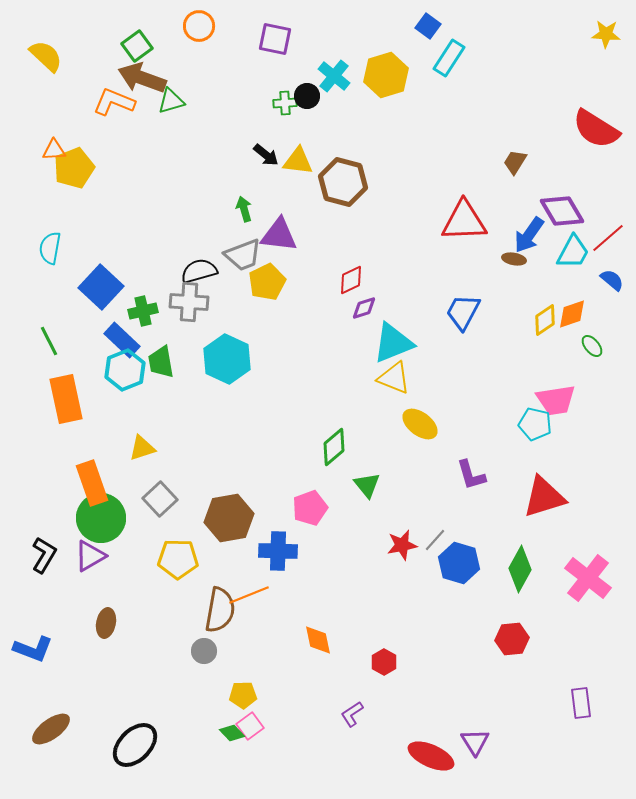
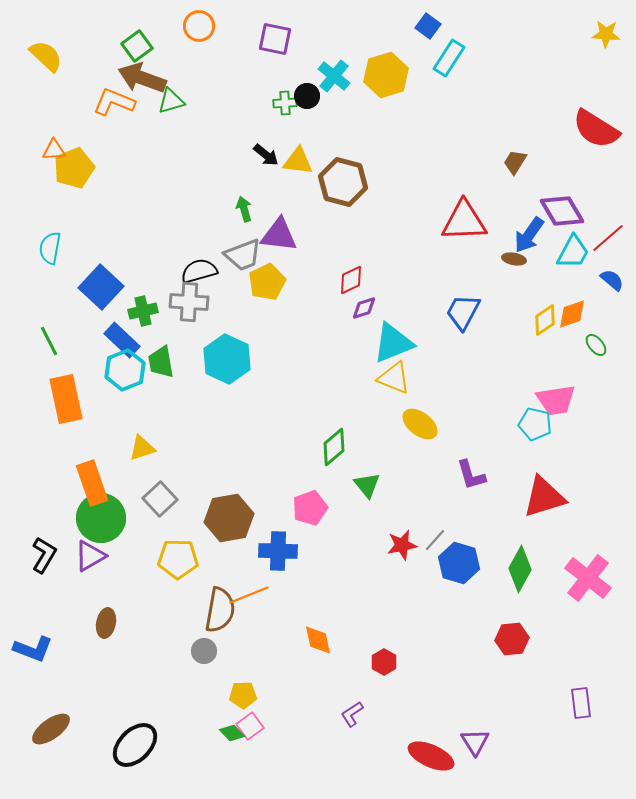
green ellipse at (592, 346): moved 4 px right, 1 px up
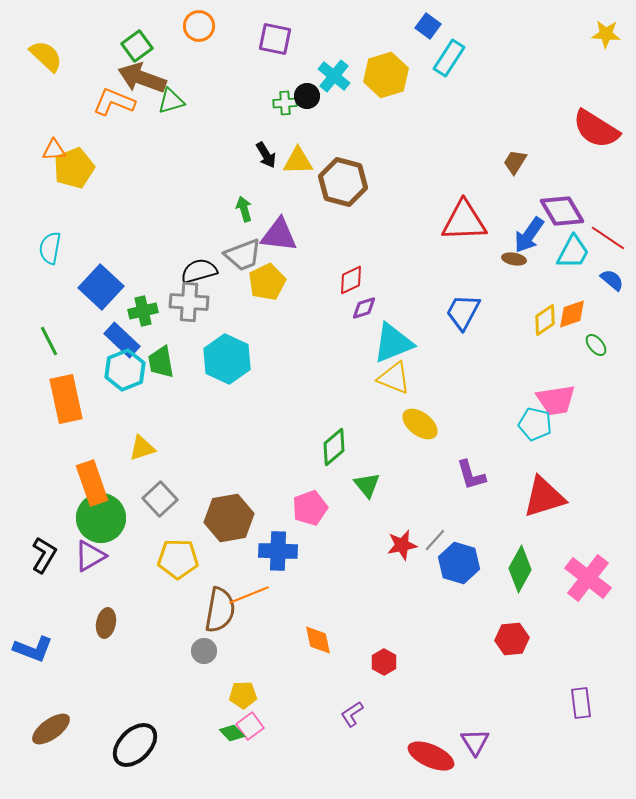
black arrow at (266, 155): rotated 20 degrees clockwise
yellow triangle at (298, 161): rotated 8 degrees counterclockwise
red line at (608, 238): rotated 75 degrees clockwise
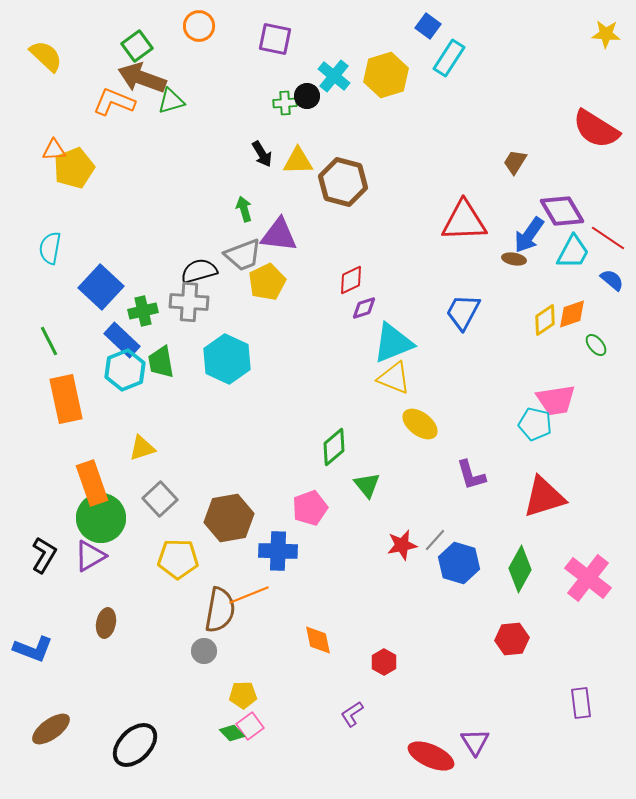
black arrow at (266, 155): moved 4 px left, 1 px up
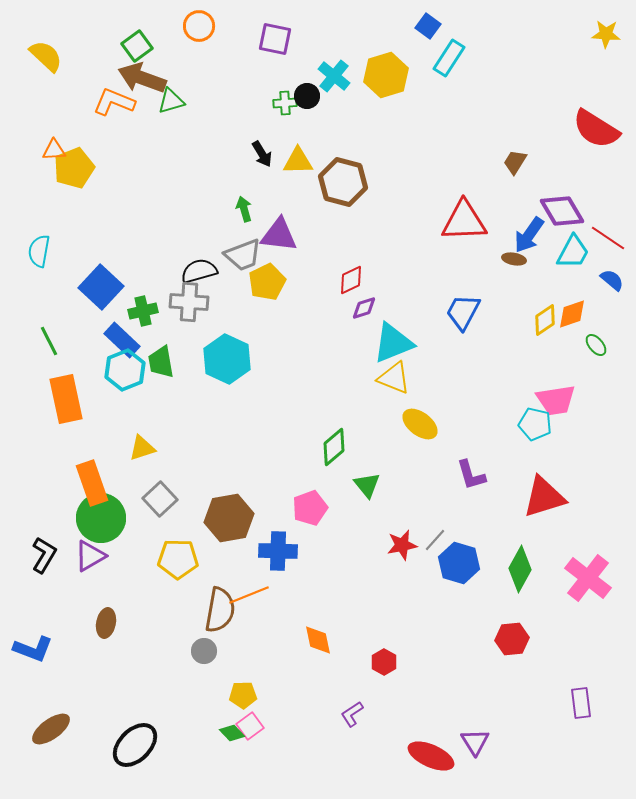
cyan semicircle at (50, 248): moved 11 px left, 3 px down
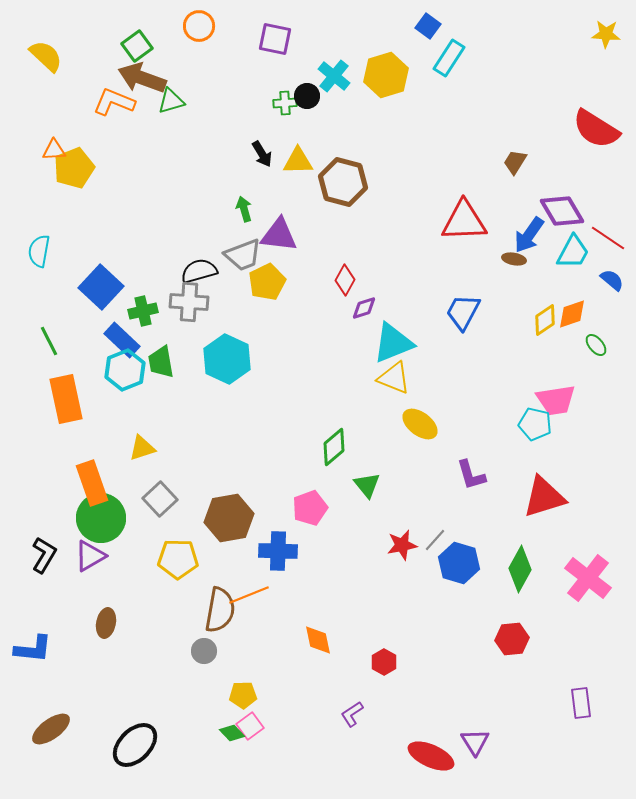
red diamond at (351, 280): moved 6 px left; rotated 36 degrees counterclockwise
blue L-shape at (33, 649): rotated 15 degrees counterclockwise
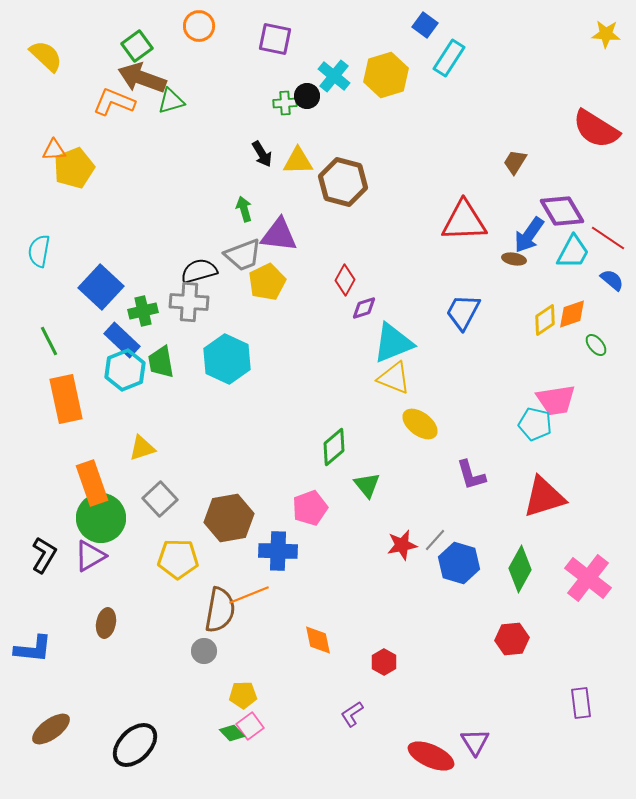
blue square at (428, 26): moved 3 px left, 1 px up
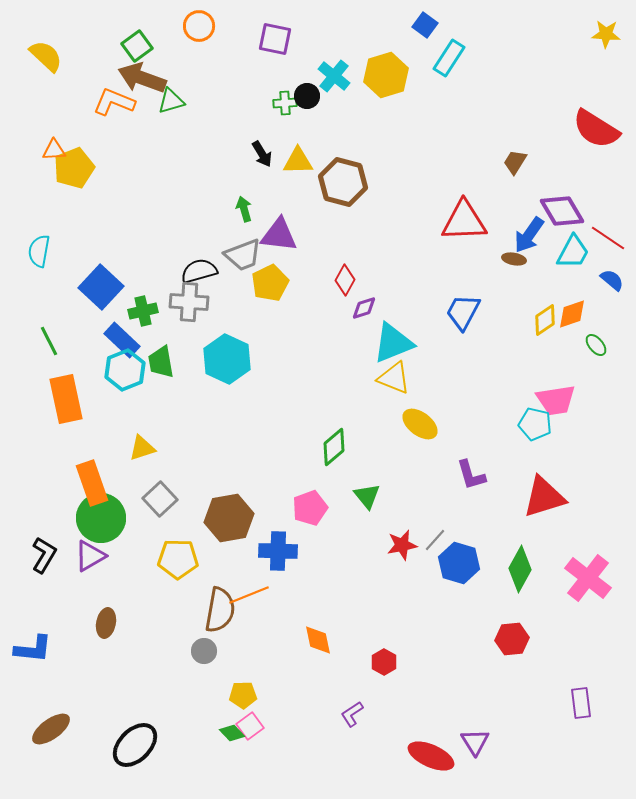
yellow pentagon at (267, 282): moved 3 px right, 1 px down
green triangle at (367, 485): moved 11 px down
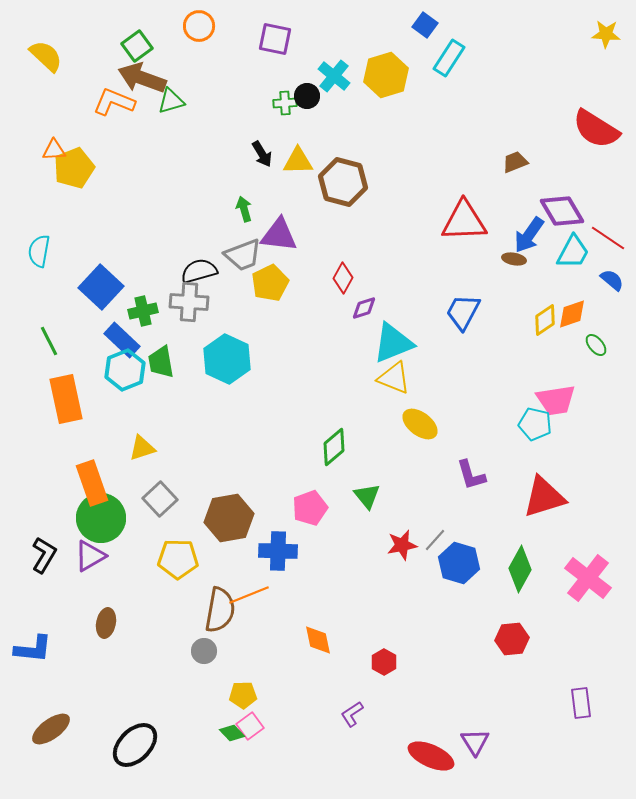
brown trapezoid at (515, 162): rotated 36 degrees clockwise
red diamond at (345, 280): moved 2 px left, 2 px up
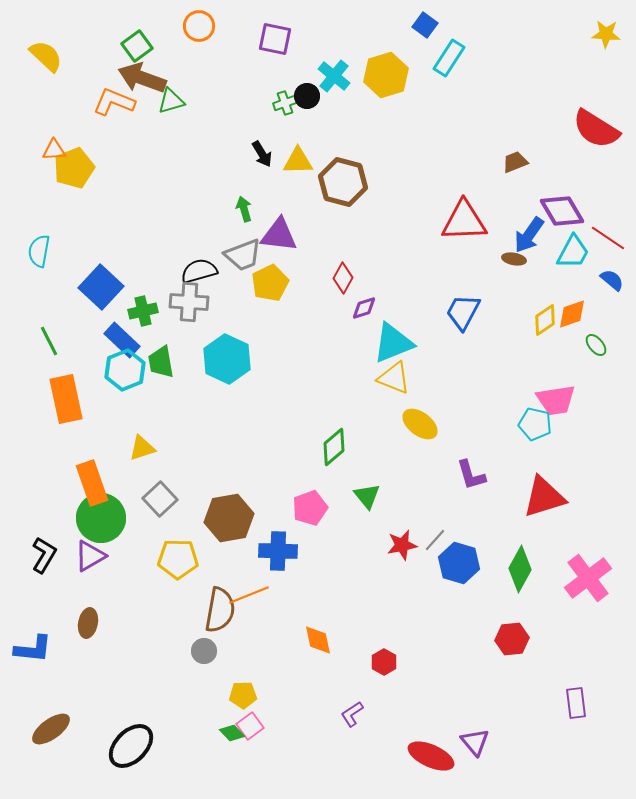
green cross at (285, 103): rotated 15 degrees counterclockwise
pink cross at (588, 578): rotated 15 degrees clockwise
brown ellipse at (106, 623): moved 18 px left
purple rectangle at (581, 703): moved 5 px left
purple triangle at (475, 742): rotated 8 degrees counterclockwise
black ellipse at (135, 745): moved 4 px left, 1 px down
